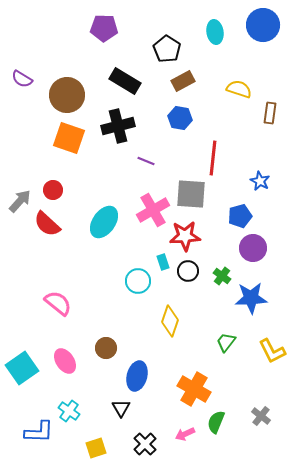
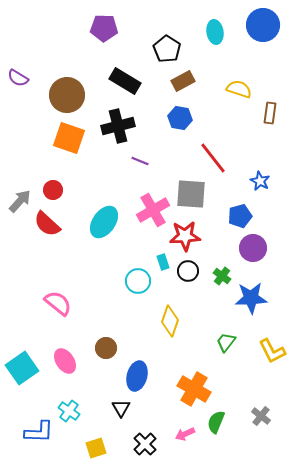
purple semicircle at (22, 79): moved 4 px left, 1 px up
red line at (213, 158): rotated 44 degrees counterclockwise
purple line at (146, 161): moved 6 px left
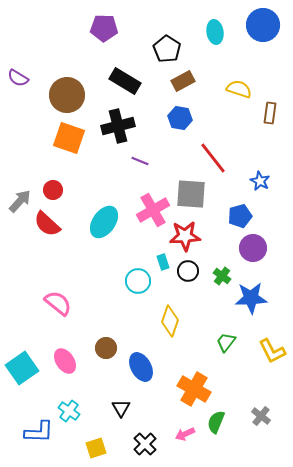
blue ellipse at (137, 376): moved 4 px right, 9 px up; rotated 44 degrees counterclockwise
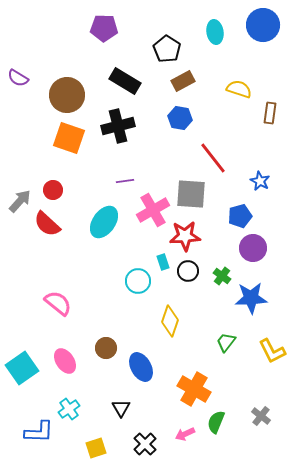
purple line at (140, 161): moved 15 px left, 20 px down; rotated 30 degrees counterclockwise
cyan cross at (69, 411): moved 2 px up; rotated 20 degrees clockwise
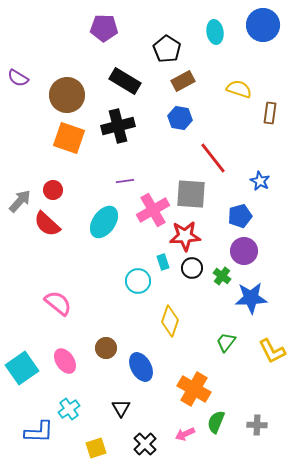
purple circle at (253, 248): moved 9 px left, 3 px down
black circle at (188, 271): moved 4 px right, 3 px up
gray cross at (261, 416): moved 4 px left, 9 px down; rotated 36 degrees counterclockwise
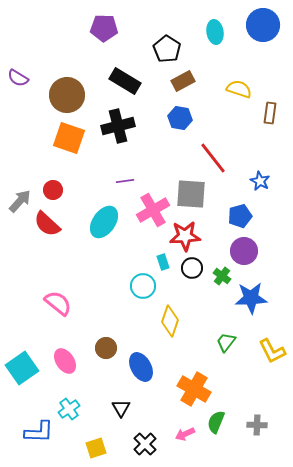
cyan circle at (138, 281): moved 5 px right, 5 px down
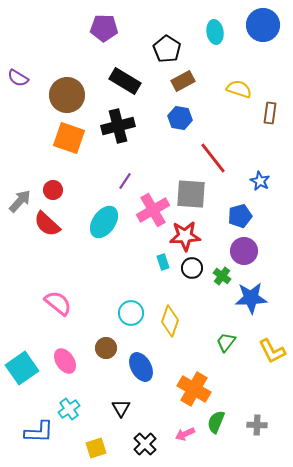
purple line at (125, 181): rotated 48 degrees counterclockwise
cyan circle at (143, 286): moved 12 px left, 27 px down
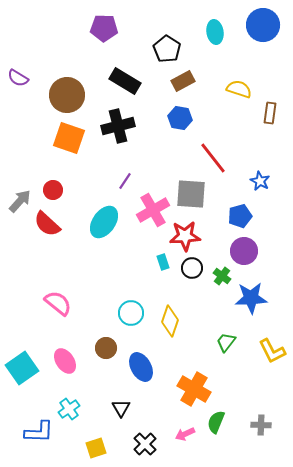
gray cross at (257, 425): moved 4 px right
